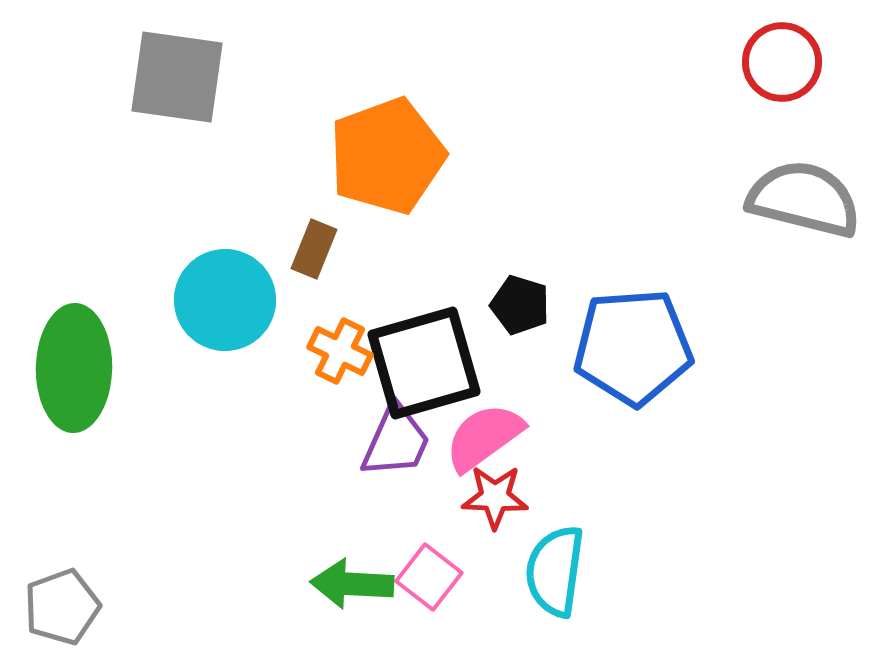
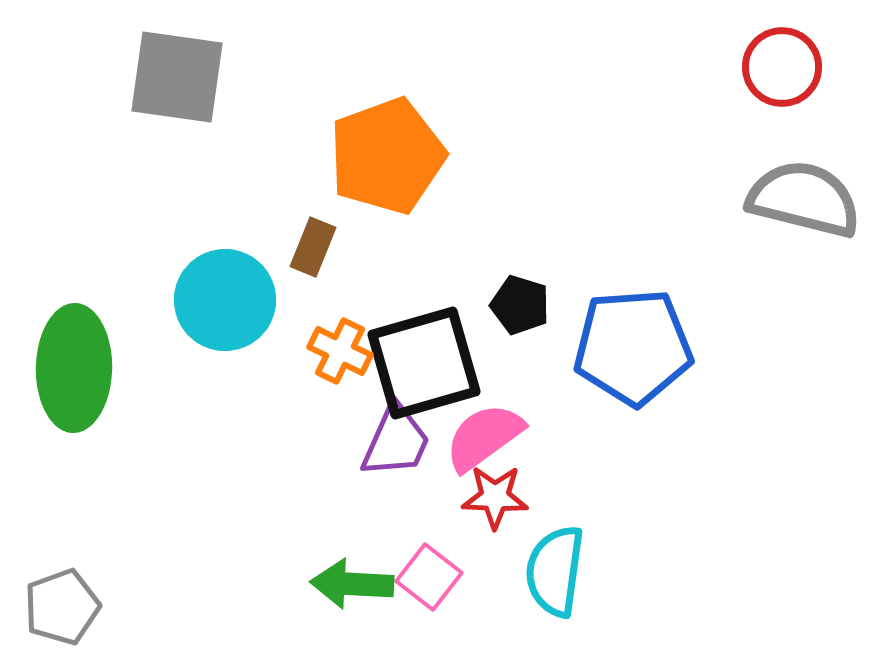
red circle: moved 5 px down
brown rectangle: moved 1 px left, 2 px up
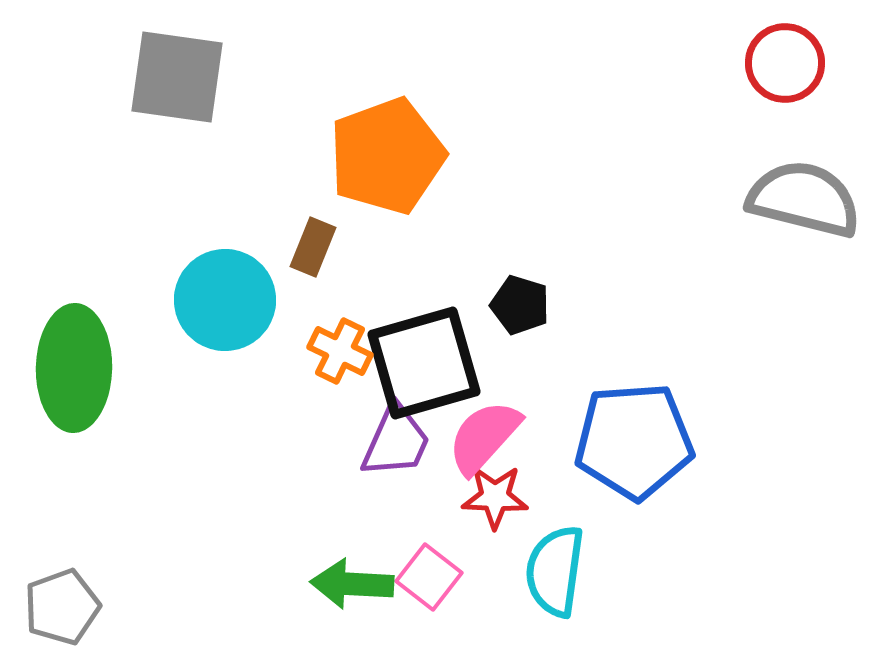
red circle: moved 3 px right, 4 px up
blue pentagon: moved 1 px right, 94 px down
pink semicircle: rotated 12 degrees counterclockwise
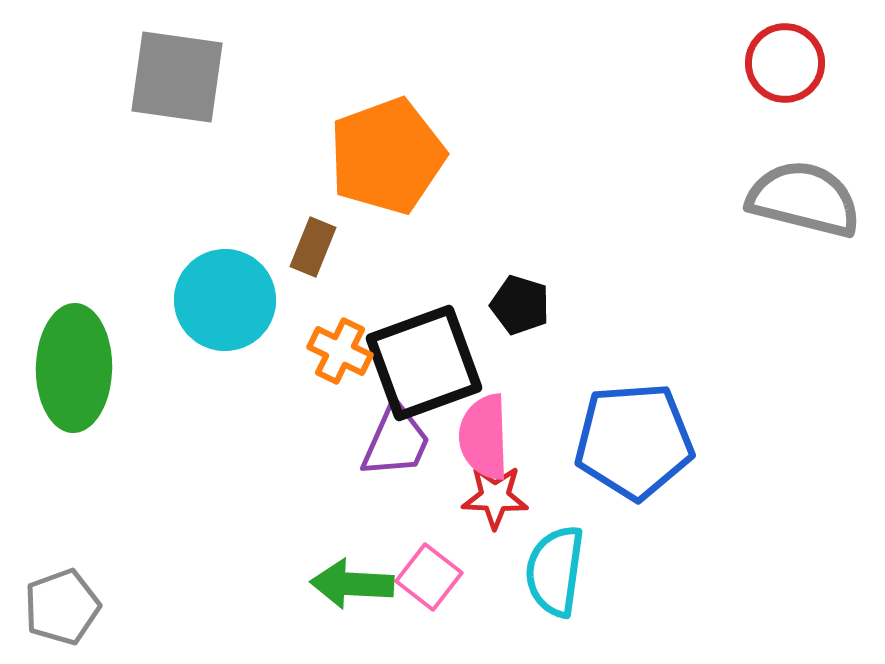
black square: rotated 4 degrees counterclockwise
pink semicircle: rotated 44 degrees counterclockwise
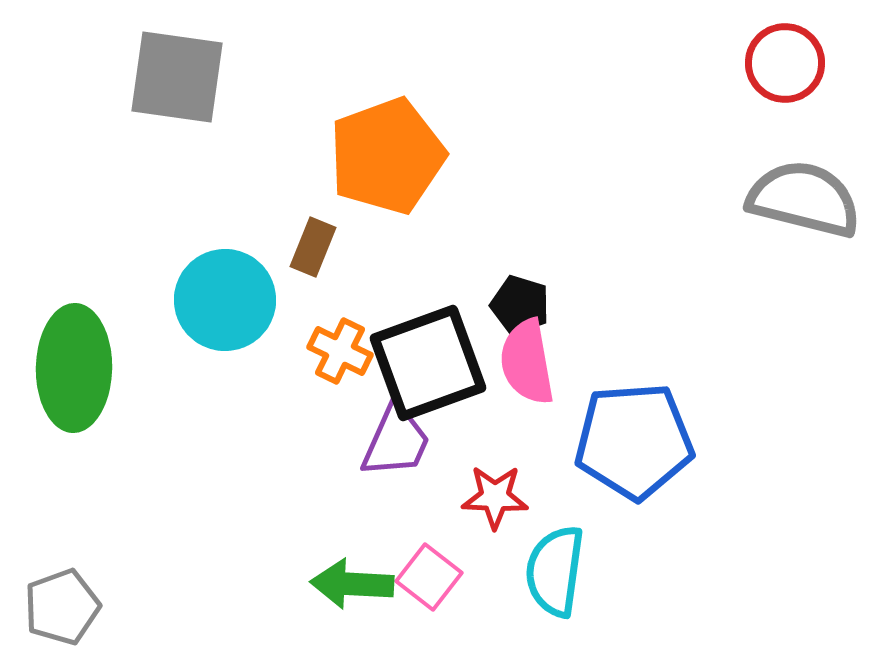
black square: moved 4 px right
pink semicircle: moved 43 px right, 75 px up; rotated 8 degrees counterclockwise
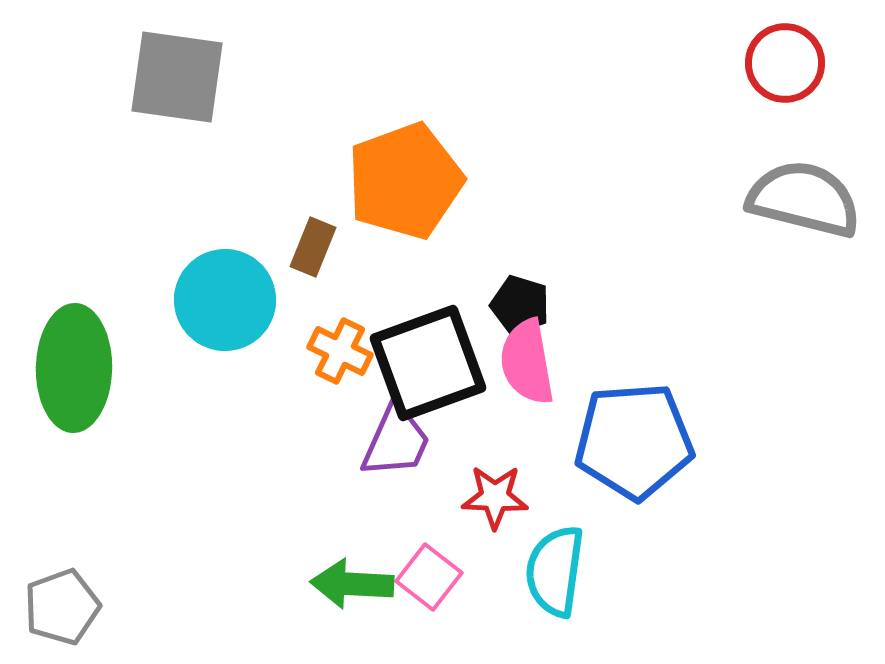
orange pentagon: moved 18 px right, 25 px down
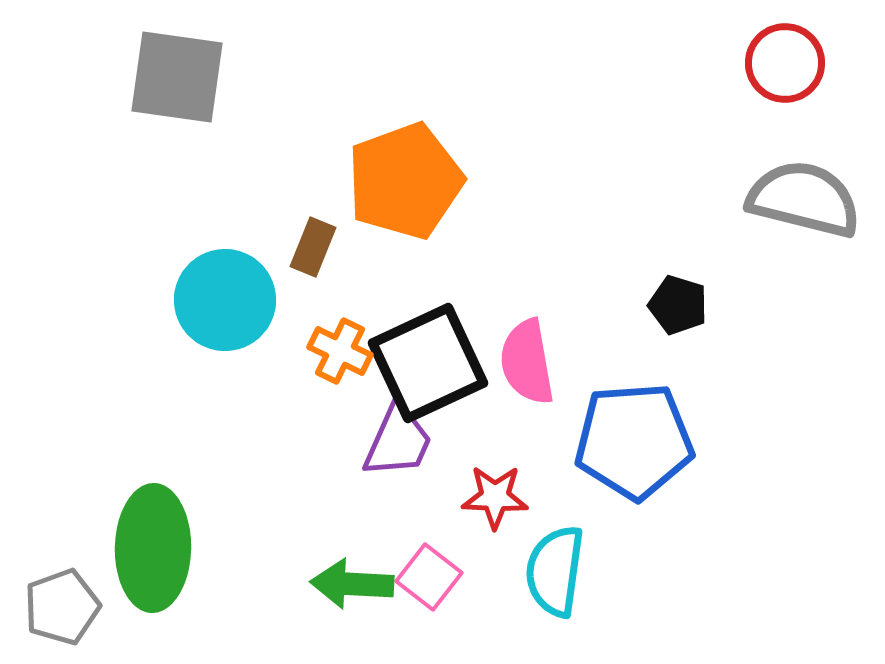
black pentagon: moved 158 px right
black square: rotated 5 degrees counterclockwise
green ellipse: moved 79 px right, 180 px down
purple trapezoid: moved 2 px right
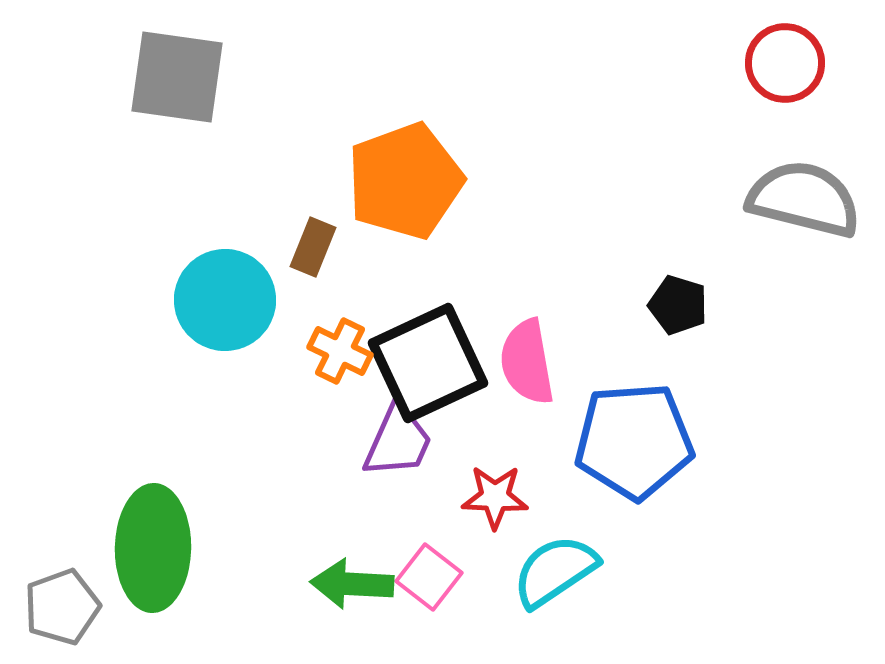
cyan semicircle: rotated 48 degrees clockwise
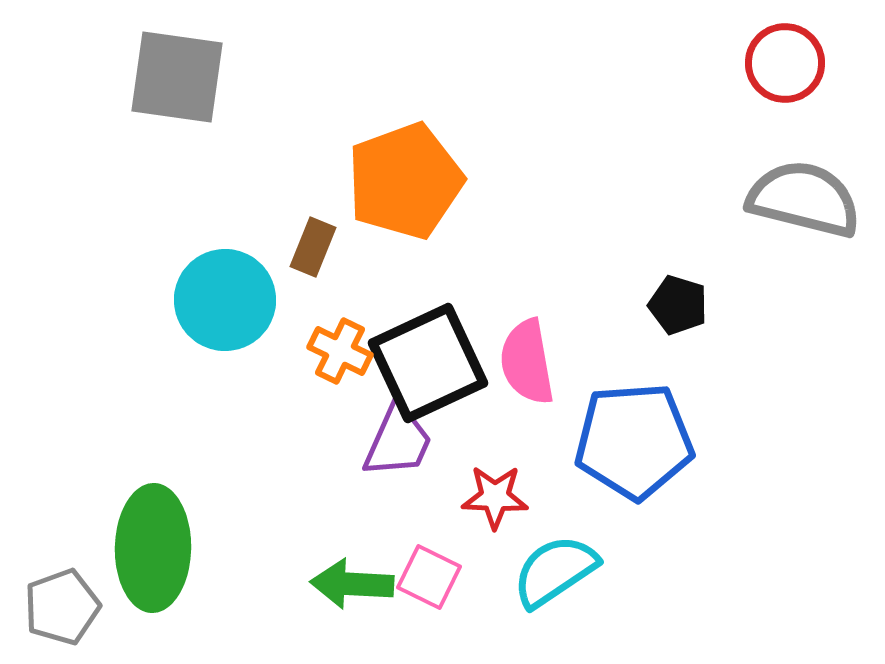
pink square: rotated 12 degrees counterclockwise
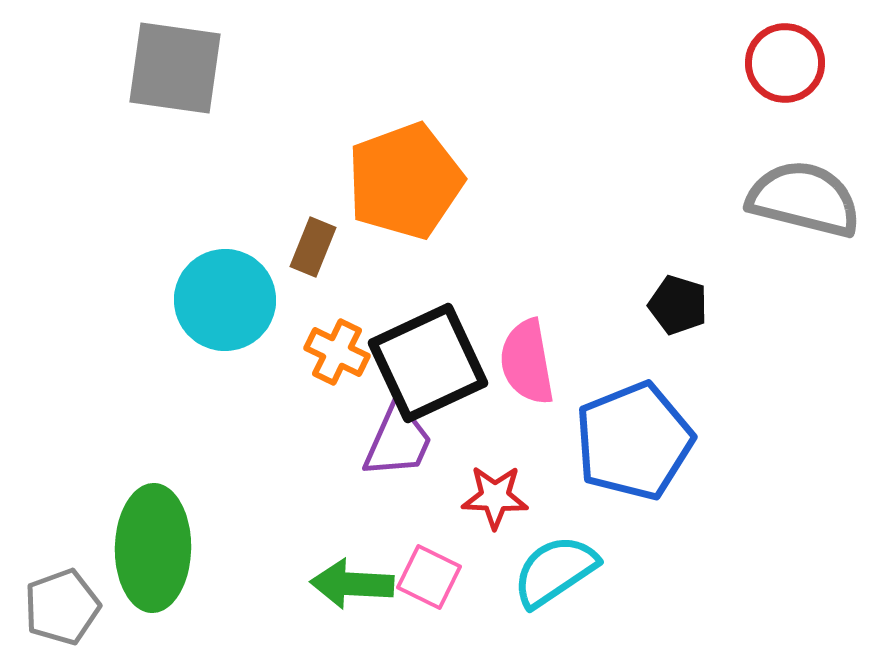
gray square: moved 2 px left, 9 px up
orange cross: moved 3 px left, 1 px down
blue pentagon: rotated 18 degrees counterclockwise
